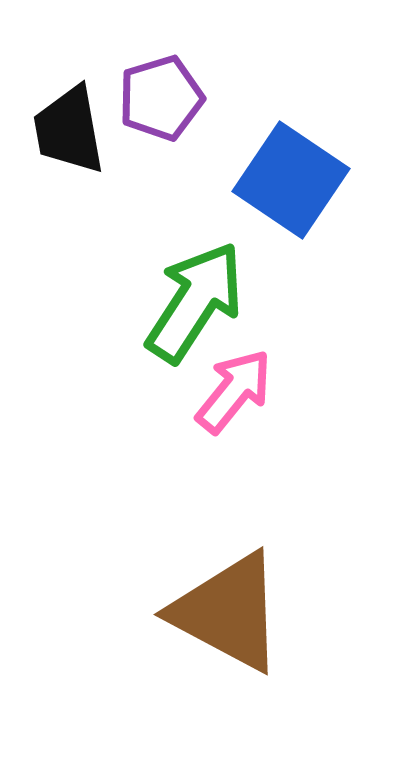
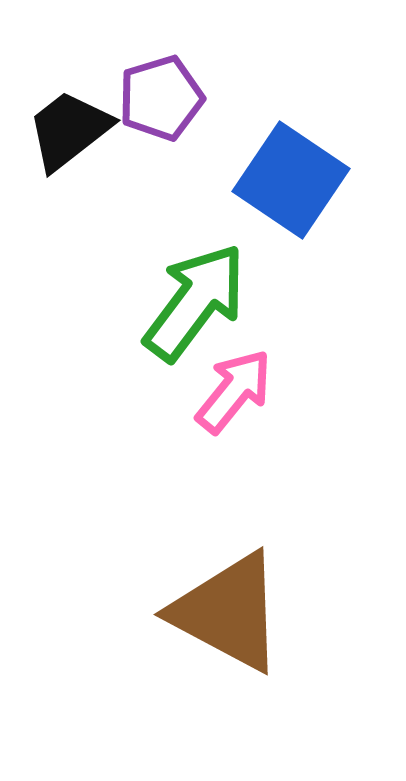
black trapezoid: rotated 62 degrees clockwise
green arrow: rotated 4 degrees clockwise
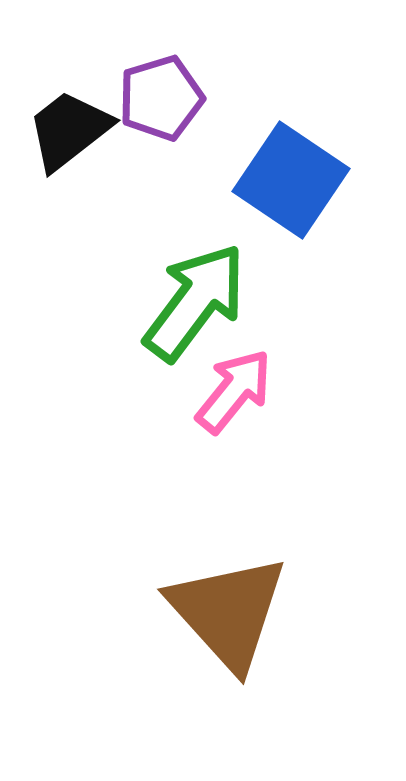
brown triangle: rotated 20 degrees clockwise
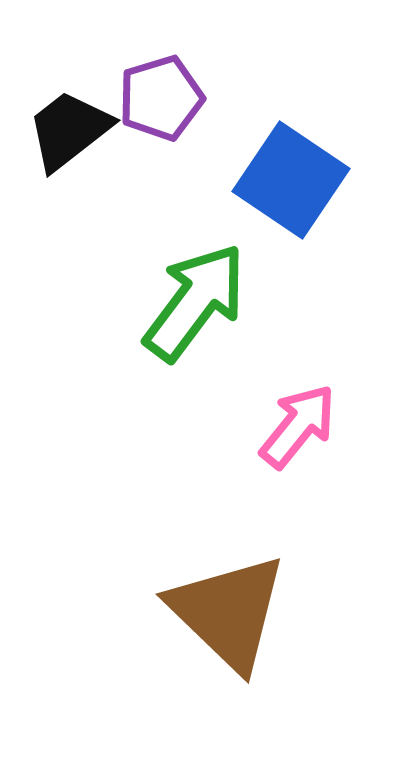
pink arrow: moved 64 px right, 35 px down
brown triangle: rotated 4 degrees counterclockwise
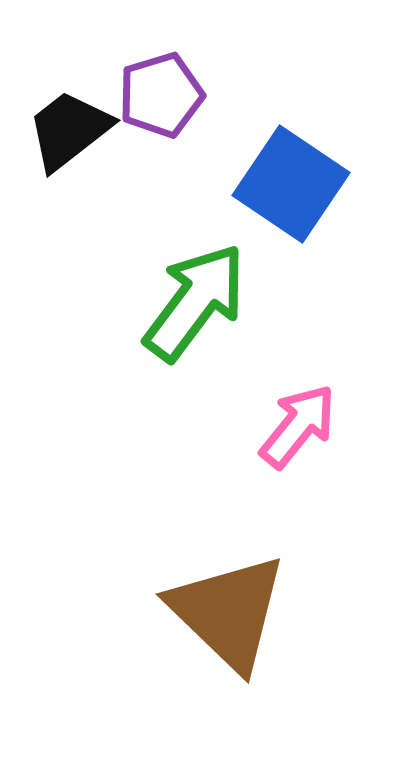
purple pentagon: moved 3 px up
blue square: moved 4 px down
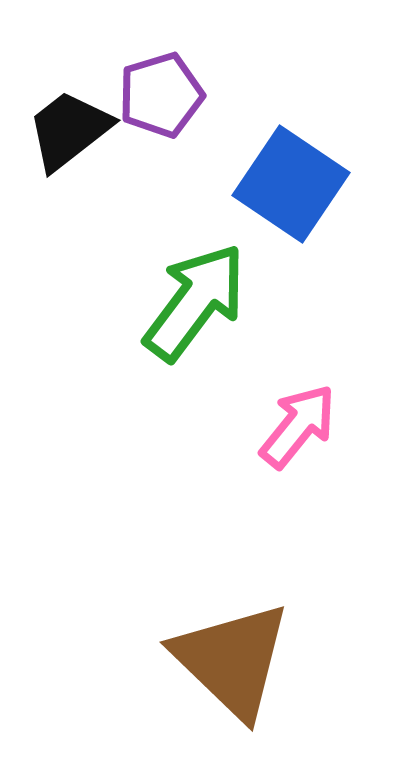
brown triangle: moved 4 px right, 48 px down
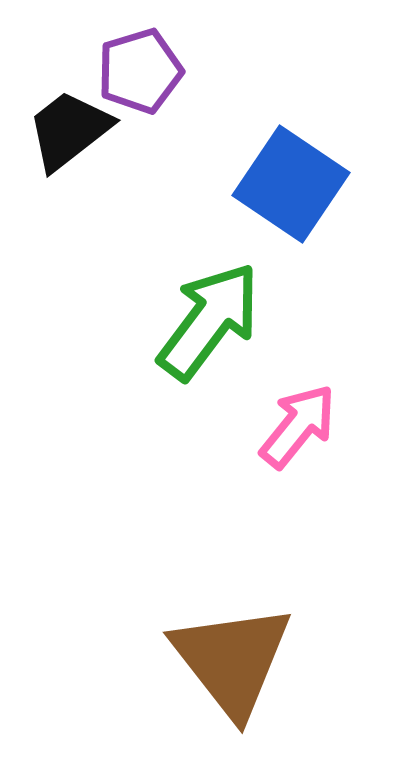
purple pentagon: moved 21 px left, 24 px up
green arrow: moved 14 px right, 19 px down
brown triangle: rotated 8 degrees clockwise
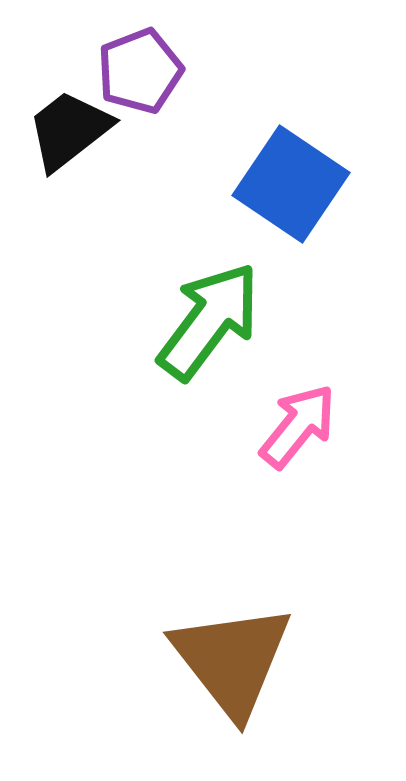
purple pentagon: rotated 4 degrees counterclockwise
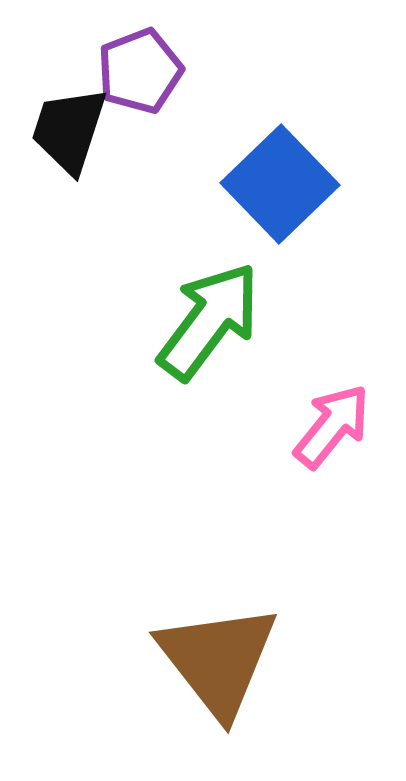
black trapezoid: rotated 34 degrees counterclockwise
blue square: moved 11 px left; rotated 12 degrees clockwise
pink arrow: moved 34 px right
brown triangle: moved 14 px left
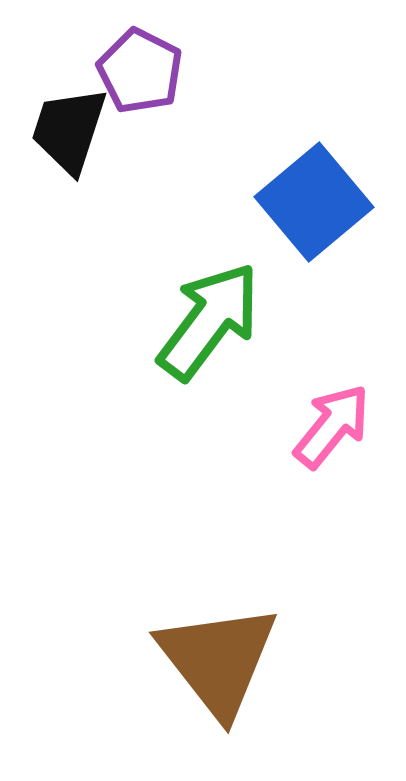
purple pentagon: rotated 24 degrees counterclockwise
blue square: moved 34 px right, 18 px down; rotated 4 degrees clockwise
